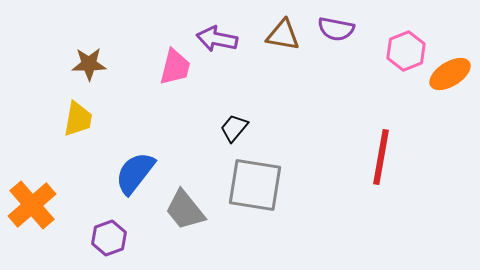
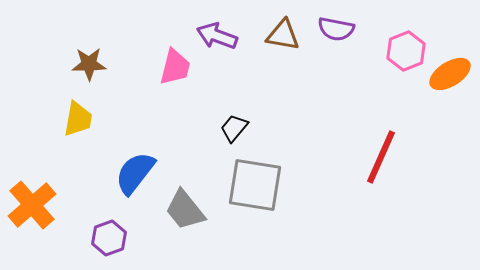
purple arrow: moved 3 px up; rotated 9 degrees clockwise
red line: rotated 14 degrees clockwise
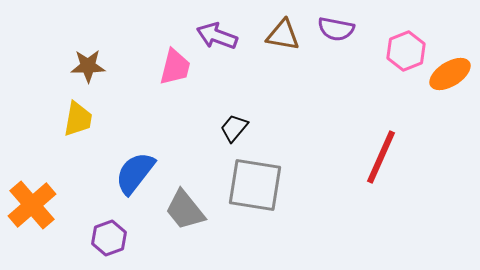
brown star: moved 1 px left, 2 px down
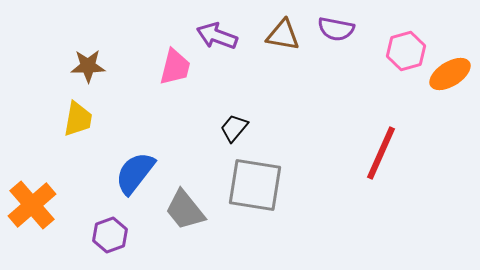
pink hexagon: rotated 6 degrees clockwise
red line: moved 4 px up
purple hexagon: moved 1 px right, 3 px up
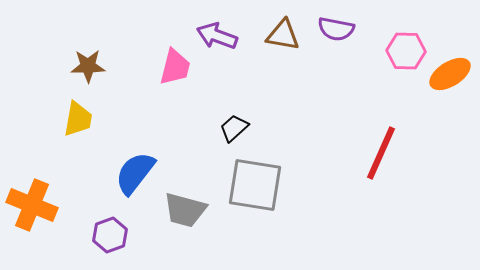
pink hexagon: rotated 18 degrees clockwise
black trapezoid: rotated 8 degrees clockwise
orange cross: rotated 27 degrees counterclockwise
gray trapezoid: rotated 36 degrees counterclockwise
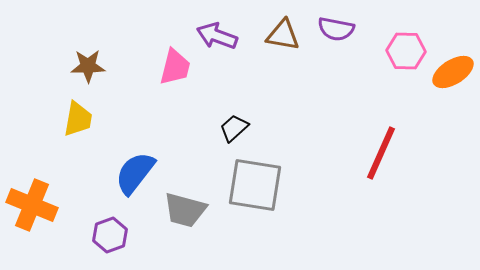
orange ellipse: moved 3 px right, 2 px up
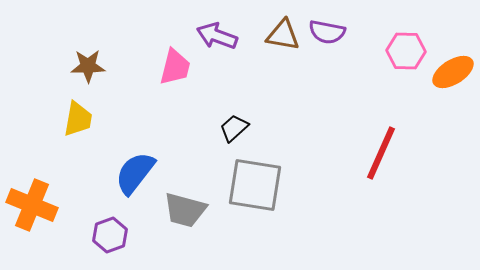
purple semicircle: moved 9 px left, 3 px down
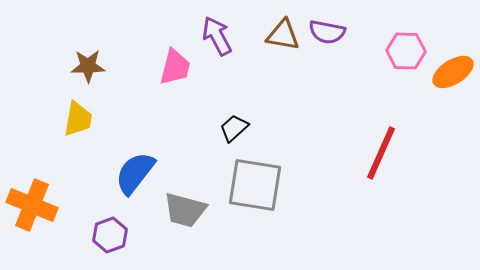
purple arrow: rotated 42 degrees clockwise
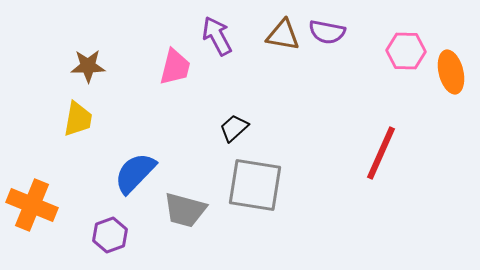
orange ellipse: moved 2 px left; rotated 72 degrees counterclockwise
blue semicircle: rotated 6 degrees clockwise
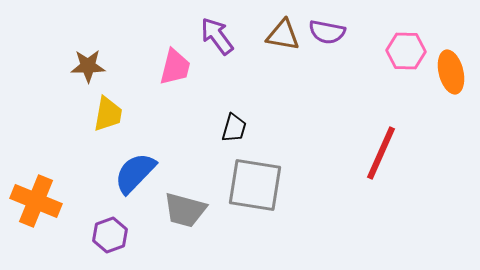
purple arrow: rotated 9 degrees counterclockwise
yellow trapezoid: moved 30 px right, 5 px up
black trapezoid: rotated 148 degrees clockwise
orange cross: moved 4 px right, 4 px up
